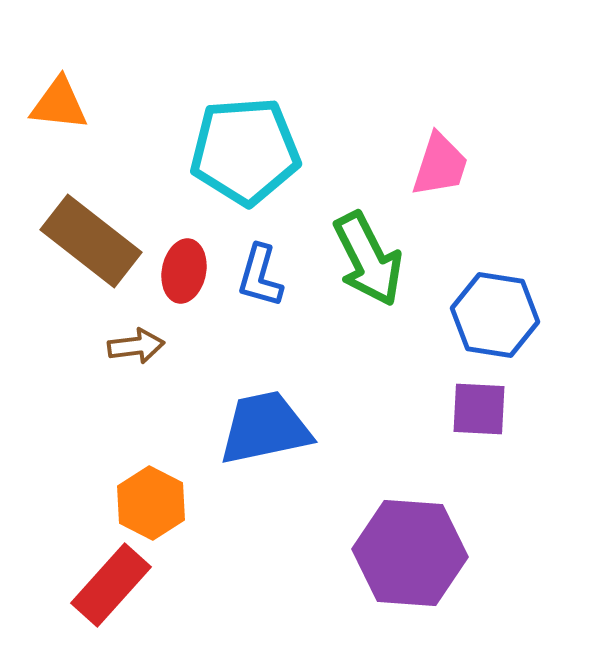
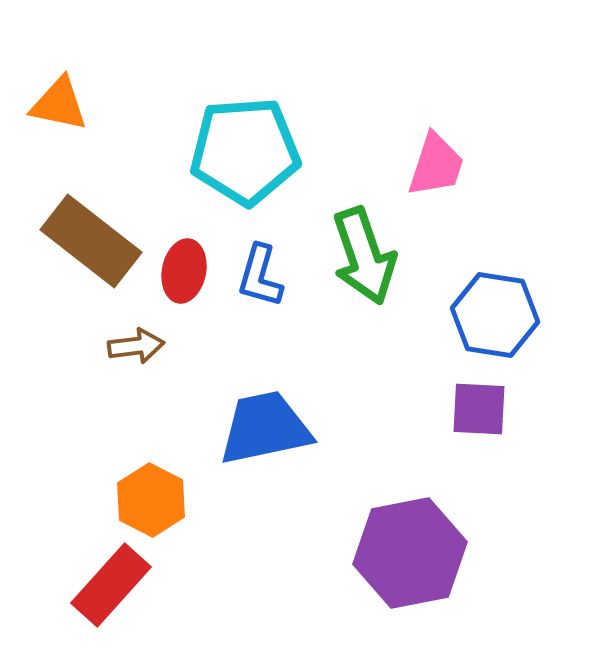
orange triangle: rotated 6 degrees clockwise
pink trapezoid: moved 4 px left
green arrow: moved 4 px left, 3 px up; rotated 8 degrees clockwise
orange hexagon: moved 3 px up
purple hexagon: rotated 15 degrees counterclockwise
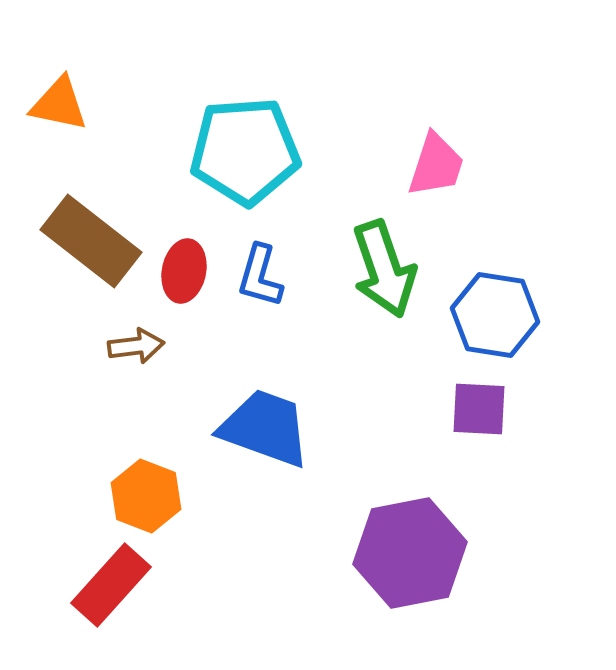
green arrow: moved 20 px right, 13 px down
blue trapezoid: rotated 32 degrees clockwise
orange hexagon: moved 5 px left, 4 px up; rotated 6 degrees counterclockwise
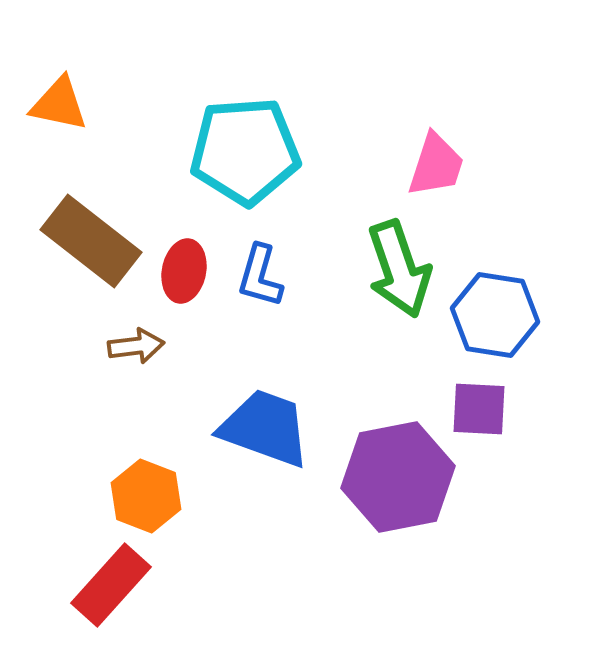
green arrow: moved 15 px right
purple hexagon: moved 12 px left, 76 px up
